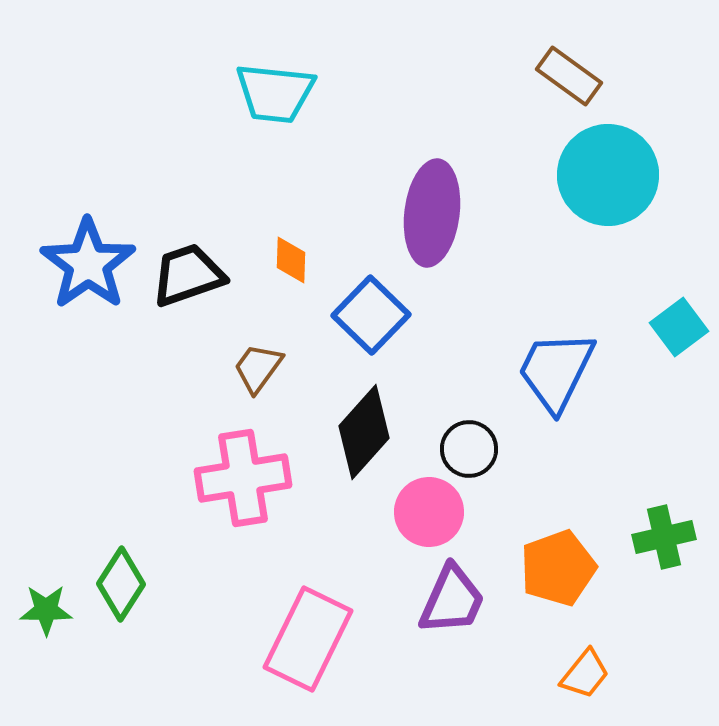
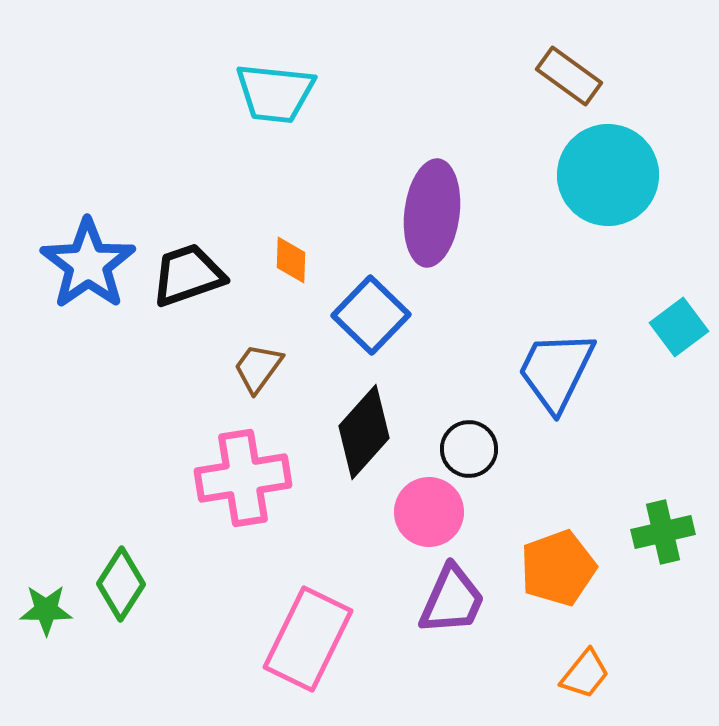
green cross: moved 1 px left, 5 px up
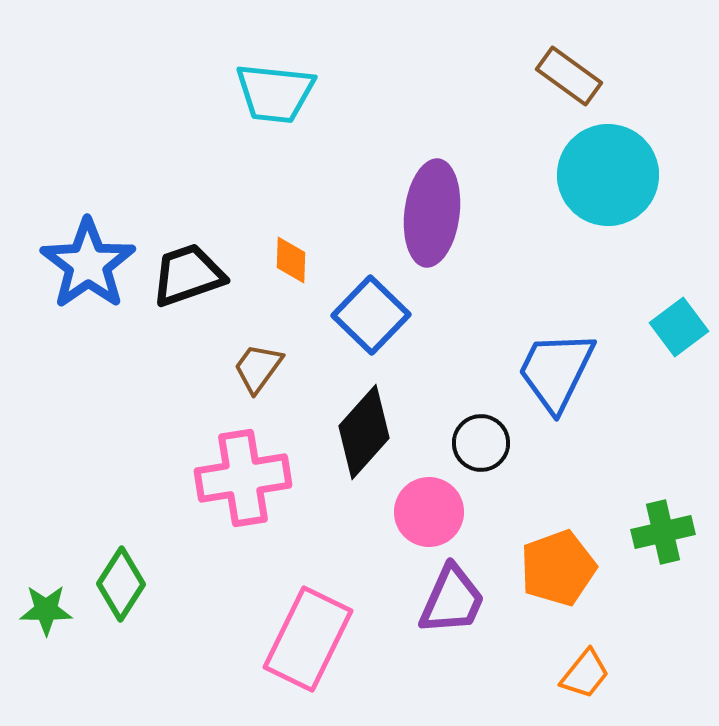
black circle: moved 12 px right, 6 px up
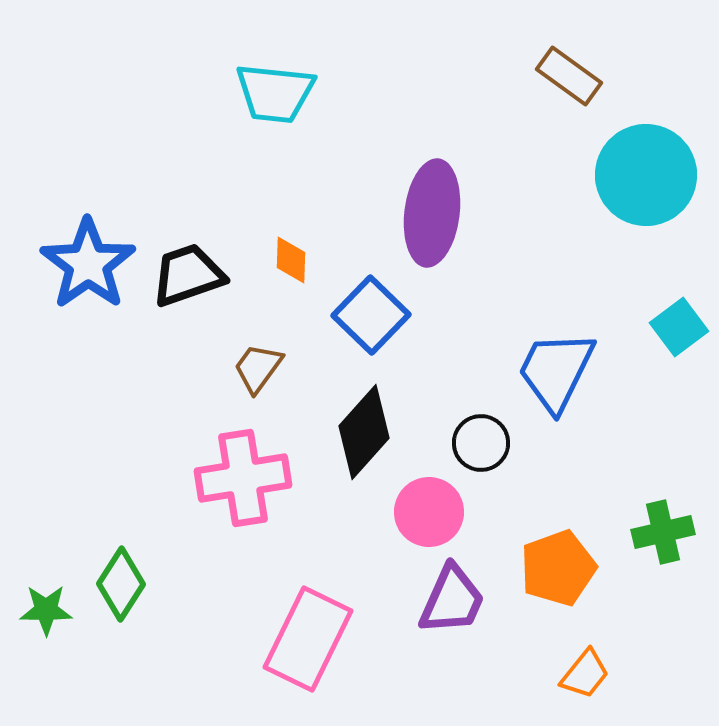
cyan circle: moved 38 px right
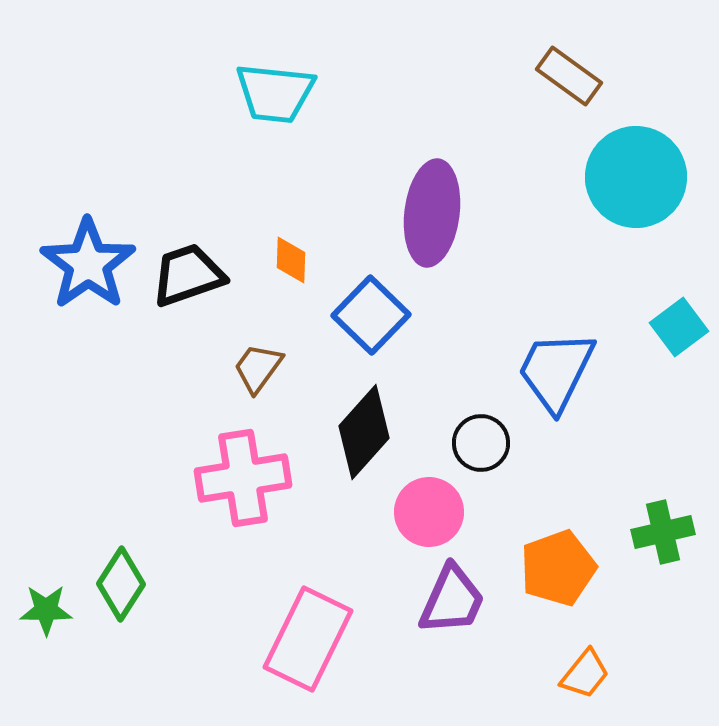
cyan circle: moved 10 px left, 2 px down
